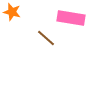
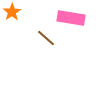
orange star: rotated 24 degrees clockwise
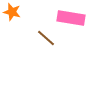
orange star: rotated 24 degrees counterclockwise
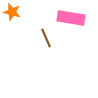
brown line: rotated 24 degrees clockwise
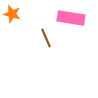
orange star: moved 2 px down
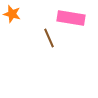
brown line: moved 3 px right
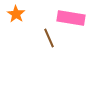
orange star: moved 4 px right; rotated 18 degrees clockwise
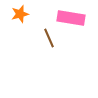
orange star: moved 4 px right; rotated 24 degrees clockwise
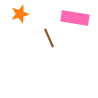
pink rectangle: moved 4 px right
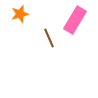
pink rectangle: moved 2 px down; rotated 68 degrees counterclockwise
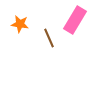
orange star: moved 10 px down; rotated 24 degrees clockwise
